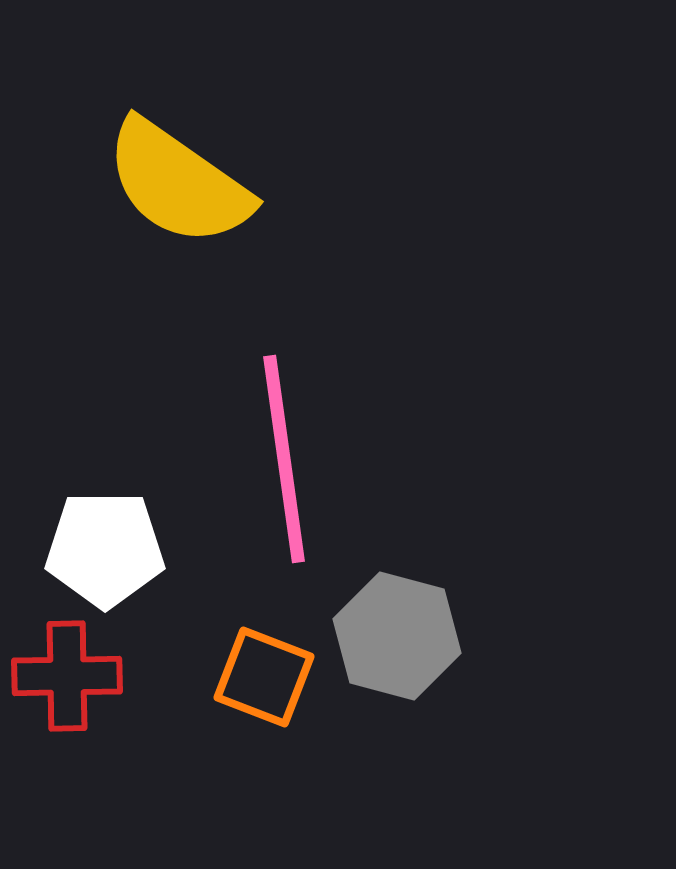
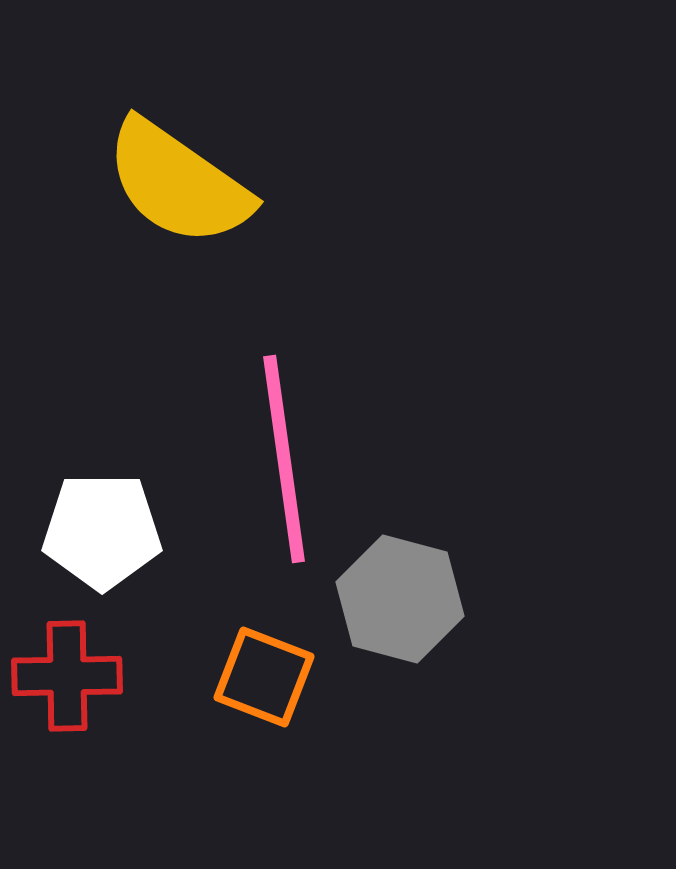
white pentagon: moved 3 px left, 18 px up
gray hexagon: moved 3 px right, 37 px up
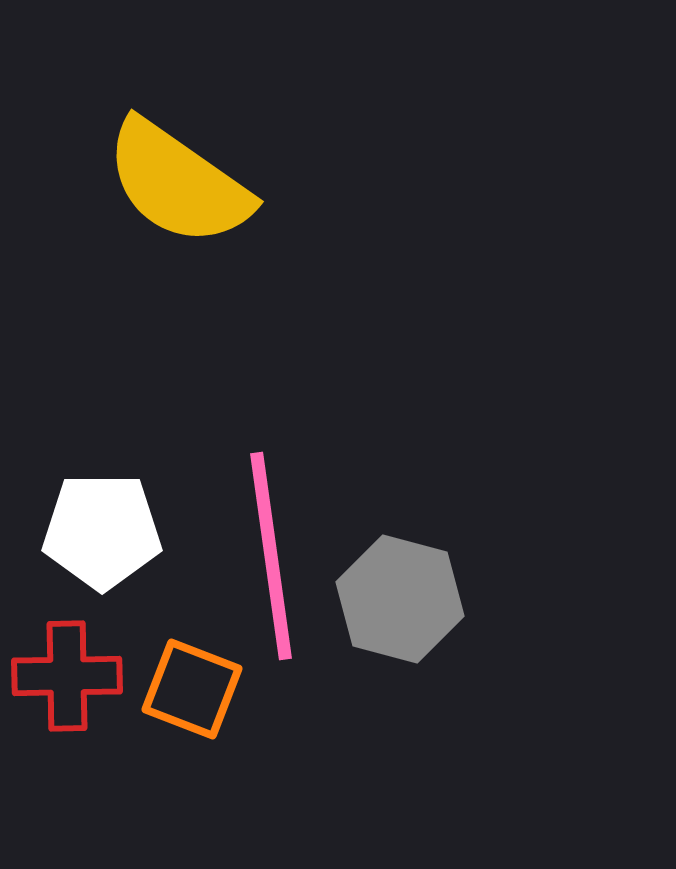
pink line: moved 13 px left, 97 px down
orange square: moved 72 px left, 12 px down
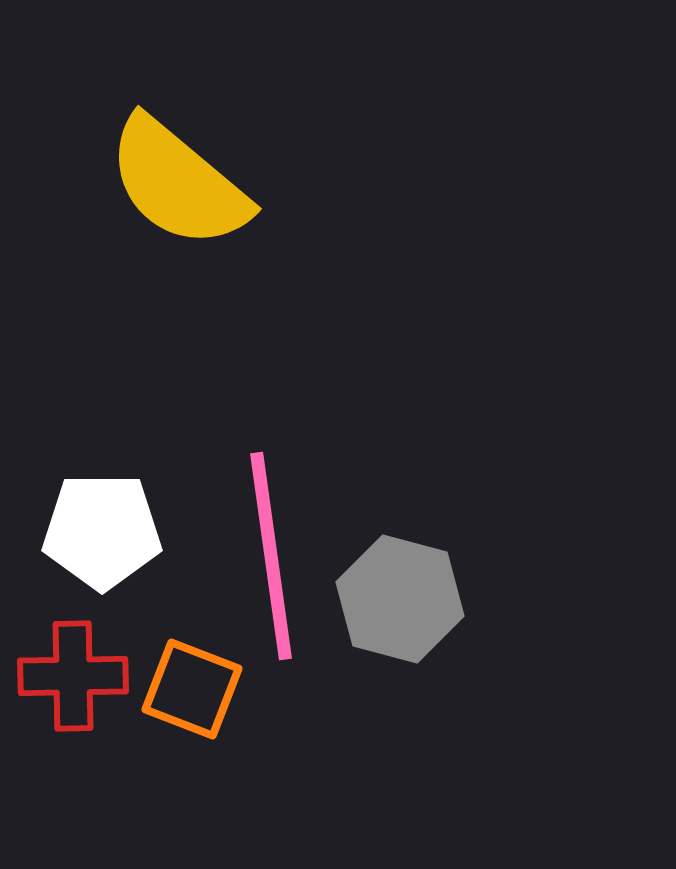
yellow semicircle: rotated 5 degrees clockwise
red cross: moved 6 px right
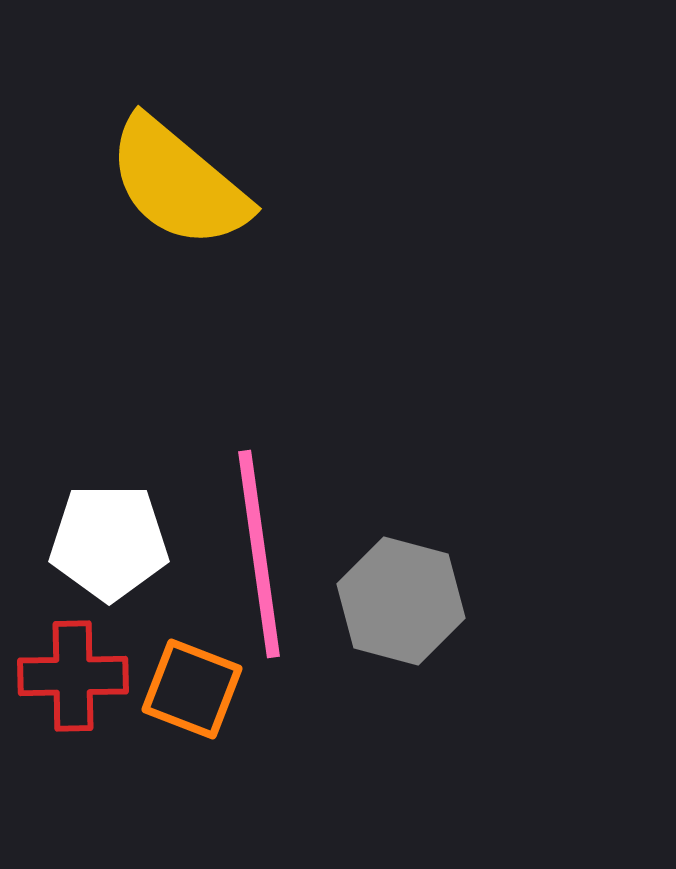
white pentagon: moved 7 px right, 11 px down
pink line: moved 12 px left, 2 px up
gray hexagon: moved 1 px right, 2 px down
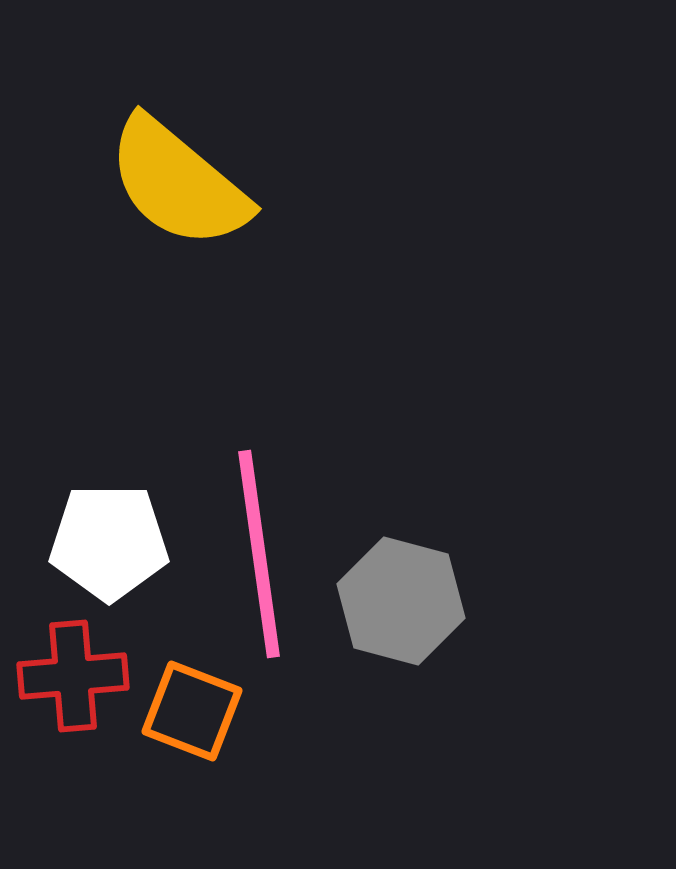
red cross: rotated 4 degrees counterclockwise
orange square: moved 22 px down
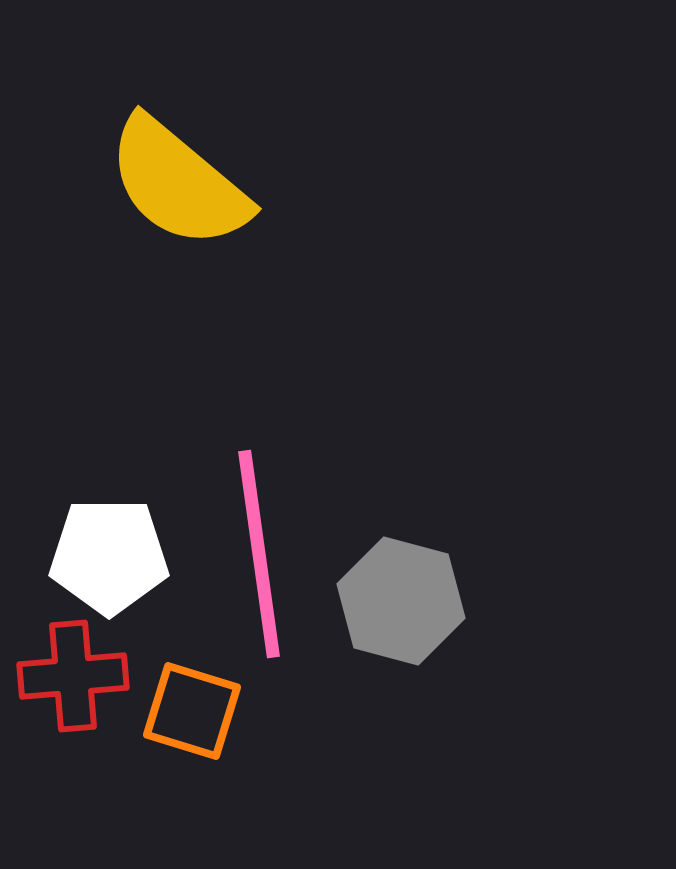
white pentagon: moved 14 px down
orange square: rotated 4 degrees counterclockwise
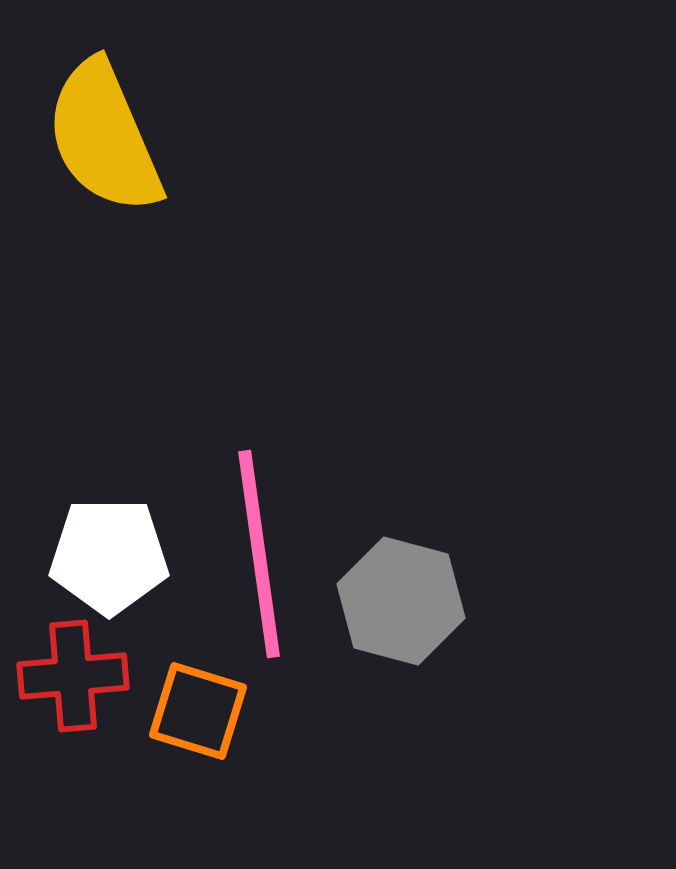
yellow semicircle: moved 74 px left, 46 px up; rotated 27 degrees clockwise
orange square: moved 6 px right
